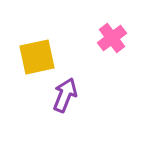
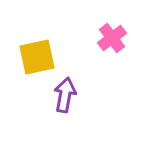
purple arrow: rotated 12 degrees counterclockwise
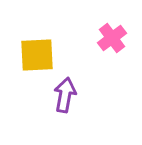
yellow square: moved 2 px up; rotated 9 degrees clockwise
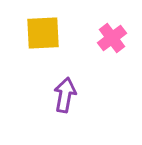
yellow square: moved 6 px right, 22 px up
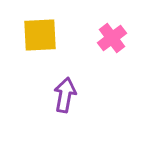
yellow square: moved 3 px left, 2 px down
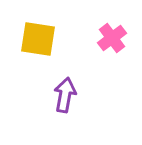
yellow square: moved 2 px left, 4 px down; rotated 12 degrees clockwise
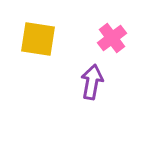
purple arrow: moved 27 px right, 13 px up
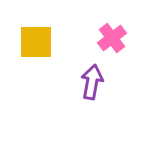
yellow square: moved 2 px left, 3 px down; rotated 9 degrees counterclockwise
